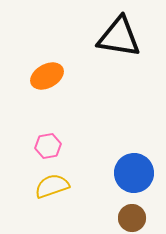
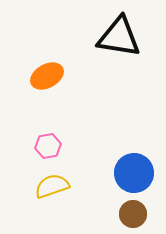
brown circle: moved 1 px right, 4 px up
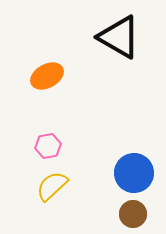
black triangle: rotated 21 degrees clockwise
yellow semicircle: rotated 24 degrees counterclockwise
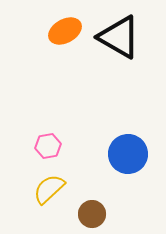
orange ellipse: moved 18 px right, 45 px up
blue circle: moved 6 px left, 19 px up
yellow semicircle: moved 3 px left, 3 px down
brown circle: moved 41 px left
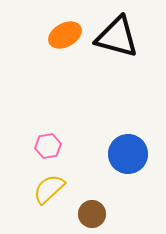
orange ellipse: moved 4 px down
black triangle: moved 2 px left; rotated 15 degrees counterclockwise
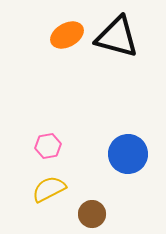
orange ellipse: moved 2 px right
yellow semicircle: rotated 16 degrees clockwise
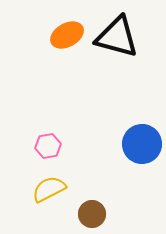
blue circle: moved 14 px right, 10 px up
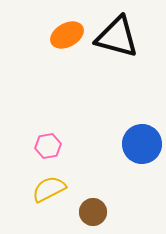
brown circle: moved 1 px right, 2 px up
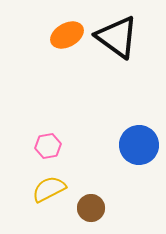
black triangle: rotated 21 degrees clockwise
blue circle: moved 3 px left, 1 px down
brown circle: moved 2 px left, 4 px up
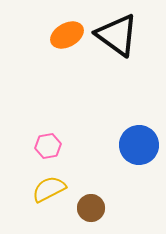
black triangle: moved 2 px up
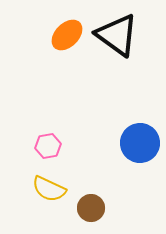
orange ellipse: rotated 16 degrees counterclockwise
blue circle: moved 1 px right, 2 px up
yellow semicircle: rotated 128 degrees counterclockwise
